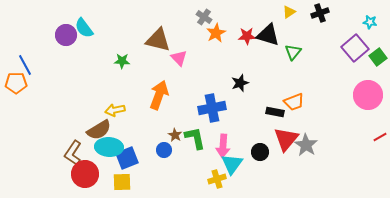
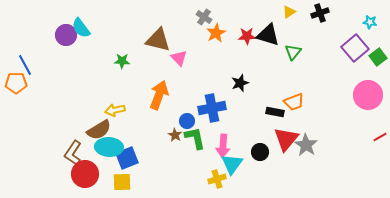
cyan semicircle: moved 3 px left
blue circle: moved 23 px right, 29 px up
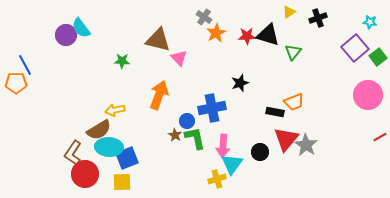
black cross: moved 2 px left, 5 px down
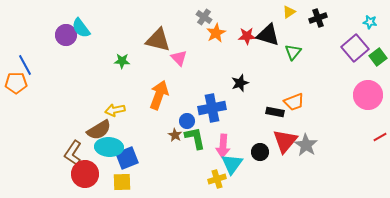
red triangle: moved 1 px left, 2 px down
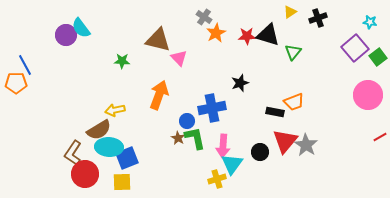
yellow triangle: moved 1 px right
brown star: moved 3 px right, 3 px down
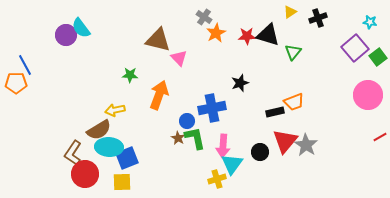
green star: moved 8 px right, 14 px down
black rectangle: rotated 24 degrees counterclockwise
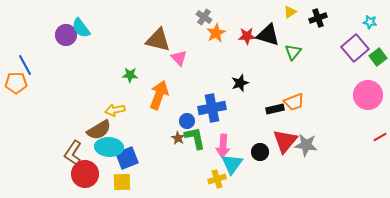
black rectangle: moved 3 px up
gray star: rotated 25 degrees counterclockwise
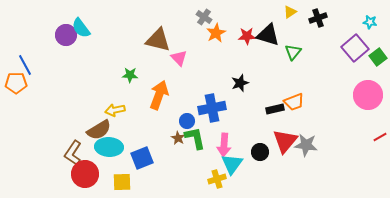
pink arrow: moved 1 px right, 1 px up
blue square: moved 15 px right
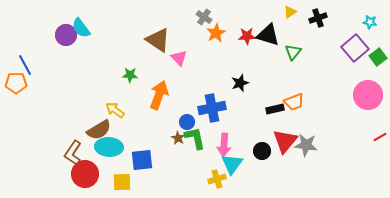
brown triangle: rotated 20 degrees clockwise
yellow arrow: rotated 48 degrees clockwise
blue circle: moved 1 px down
black circle: moved 2 px right, 1 px up
blue square: moved 2 px down; rotated 15 degrees clockwise
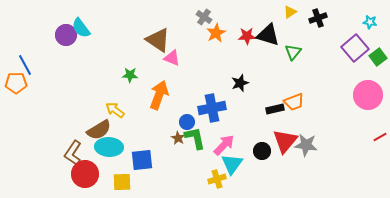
pink triangle: moved 7 px left; rotated 24 degrees counterclockwise
pink arrow: rotated 140 degrees counterclockwise
